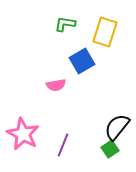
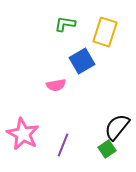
green square: moved 3 px left
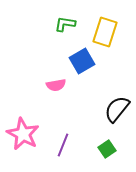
black semicircle: moved 18 px up
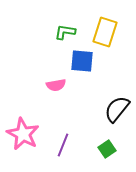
green L-shape: moved 8 px down
blue square: rotated 35 degrees clockwise
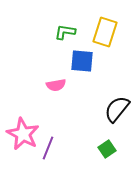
purple line: moved 15 px left, 3 px down
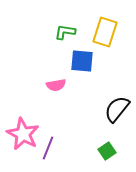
green square: moved 2 px down
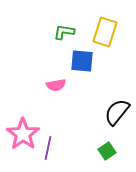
green L-shape: moved 1 px left
black semicircle: moved 3 px down
pink star: rotated 8 degrees clockwise
purple line: rotated 10 degrees counterclockwise
